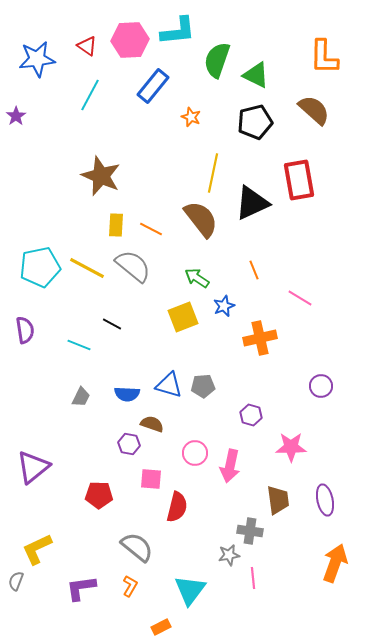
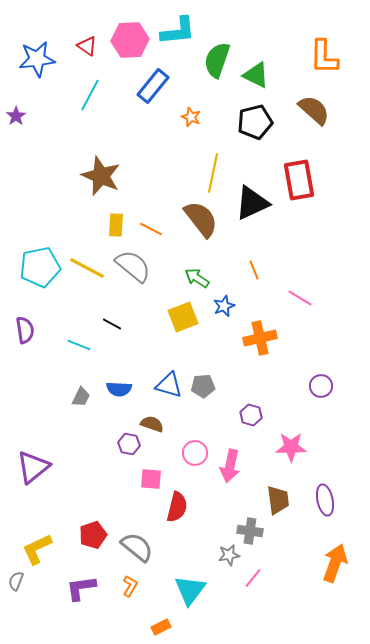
blue semicircle at (127, 394): moved 8 px left, 5 px up
red pentagon at (99, 495): moved 6 px left, 40 px down; rotated 20 degrees counterclockwise
pink line at (253, 578): rotated 45 degrees clockwise
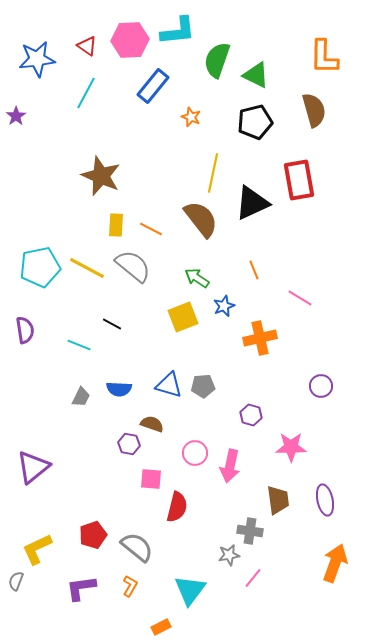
cyan line at (90, 95): moved 4 px left, 2 px up
brown semicircle at (314, 110): rotated 32 degrees clockwise
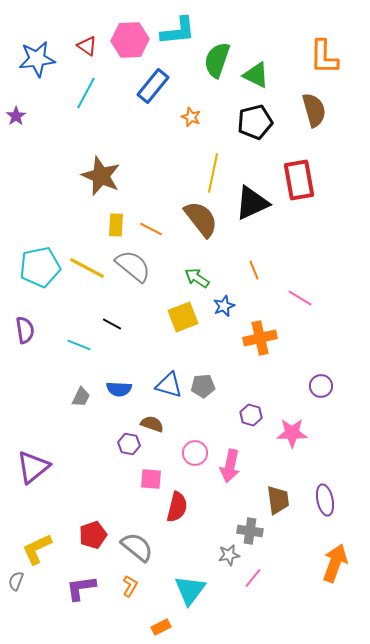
pink star at (291, 447): moved 1 px right, 14 px up
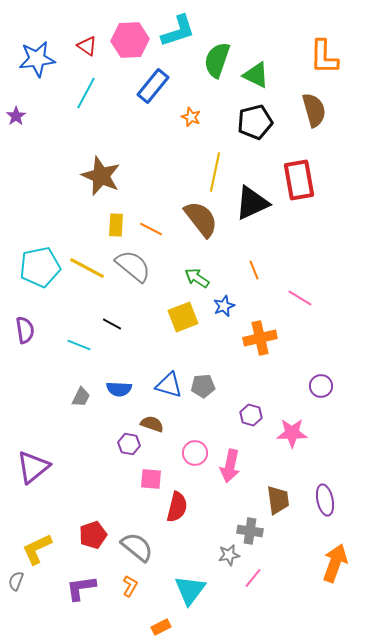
cyan L-shape at (178, 31): rotated 12 degrees counterclockwise
yellow line at (213, 173): moved 2 px right, 1 px up
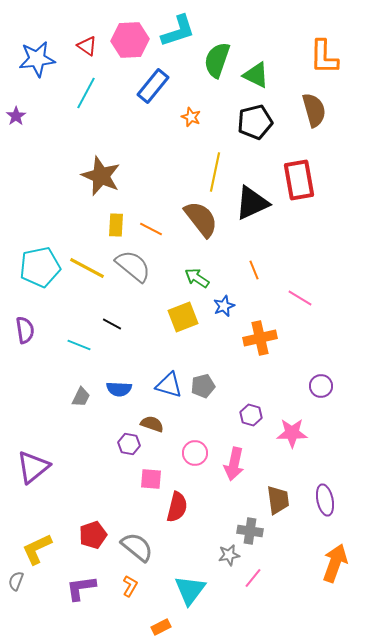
gray pentagon at (203, 386): rotated 10 degrees counterclockwise
pink arrow at (230, 466): moved 4 px right, 2 px up
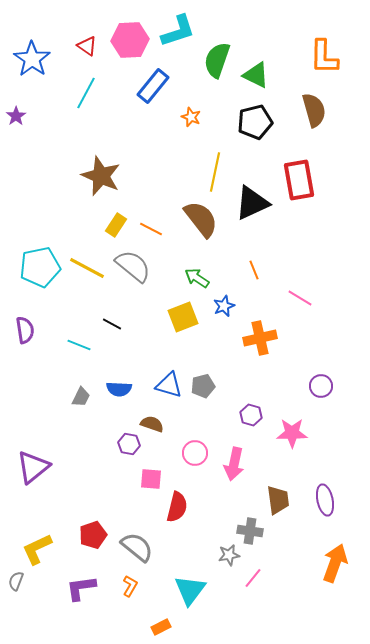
blue star at (37, 59): moved 5 px left; rotated 30 degrees counterclockwise
yellow rectangle at (116, 225): rotated 30 degrees clockwise
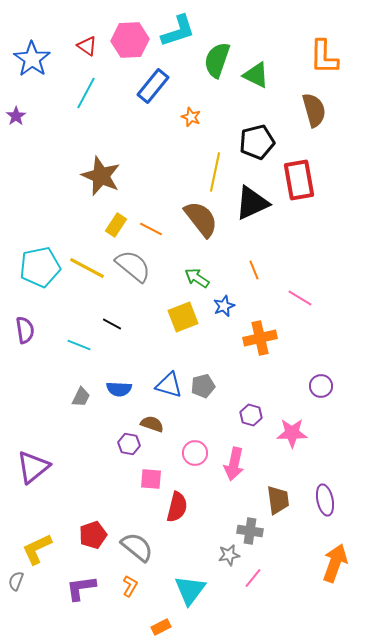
black pentagon at (255, 122): moved 2 px right, 20 px down
